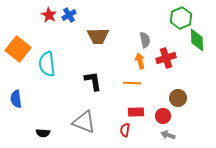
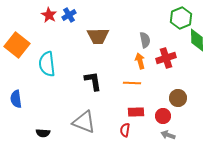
orange square: moved 1 px left, 4 px up
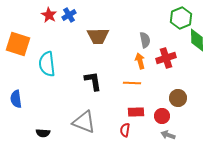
orange square: moved 1 px right, 1 px up; rotated 20 degrees counterclockwise
red circle: moved 1 px left
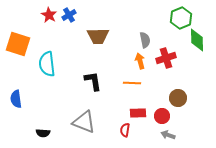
red rectangle: moved 2 px right, 1 px down
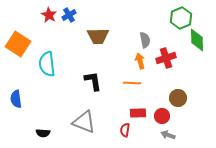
orange square: rotated 15 degrees clockwise
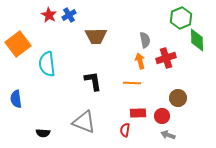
brown trapezoid: moved 2 px left
orange square: rotated 20 degrees clockwise
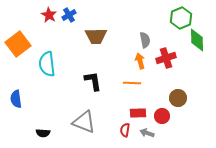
gray arrow: moved 21 px left, 2 px up
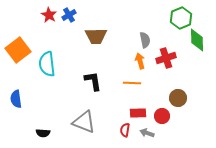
orange square: moved 6 px down
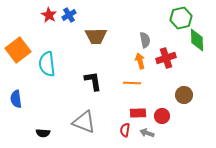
green hexagon: rotated 10 degrees clockwise
brown circle: moved 6 px right, 3 px up
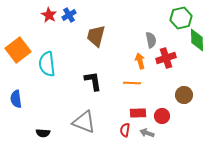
brown trapezoid: rotated 105 degrees clockwise
gray semicircle: moved 6 px right
